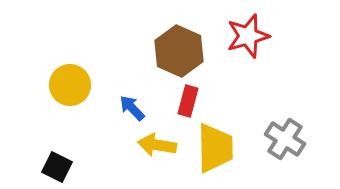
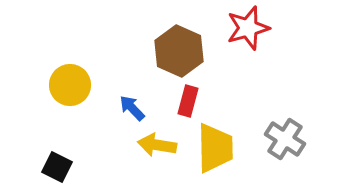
red star: moved 8 px up
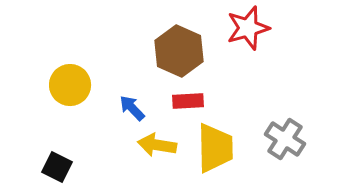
red rectangle: rotated 72 degrees clockwise
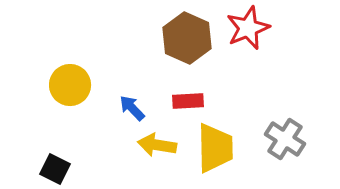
red star: rotated 6 degrees counterclockwise
brown hexagon: moved 8 px right, 13 px up
black square: moved 2 px left, 2 px down
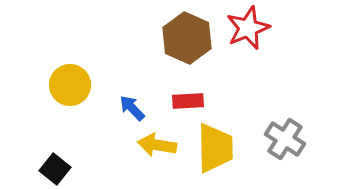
black square: rotated 12 degrees clockwise
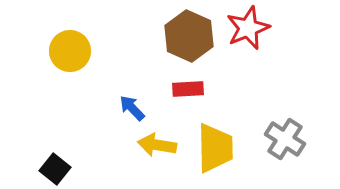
brown hexagon: moved 2 px right, 2 px up
yellow circle: moved 34 px up
red rectangle: moved 12 px up
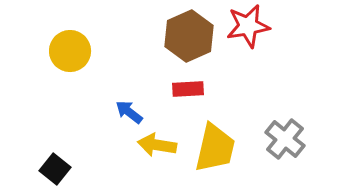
red star: moved 2 px up; rotated 12 degrees clockwise
brown hexagon: rotated 12 degrees clockwise
blue arrow: moved 3 px left, 4 px down; rotated 8 degrees counterclockwise
gray cross: rotated 6 degrees clockwise
yellow trapezoid: rotated 14 degrees clockwise
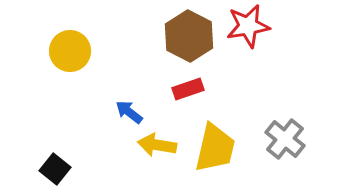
brown hexagon: rotated 9 degrees counterclockwise
red rectangle: rotated 16 degrees counterclockwise
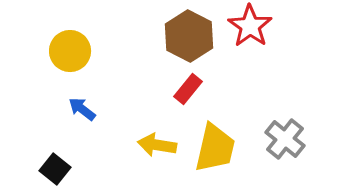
red star: moved 2 px right; rotated 27 degrees counterclockwise
red rectangle: rotated 32 degrees counterclockwise
blue arrow: moved 47 px left, 3 px up
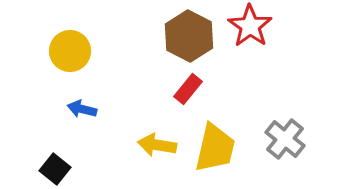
blue arrow: rotated 24 degrees counterclockwise
